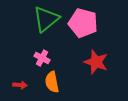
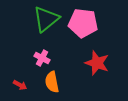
pink pentagon: rotated 8 degrees counterclockwise
red star: moved 1 px right, 1 px down
red arrow: rotated 24 degrees clockwise
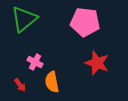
green triangle: moved 22 px left
pink pentagon: moved 2 px right, 1 px up
pink cross: moved 7 px left, 4 px down
red arrow: rotated 24 degrees clockwise
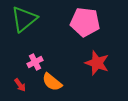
pink cross: rotated 35 degrees clockwise
orange semicircle: rotated 40 degrees counterclockwise
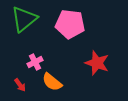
pink pentagon: moved 15 px left, 2 px down
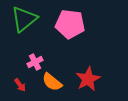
red star: moved 9 px left, 16 px down; rotated 25 degrees clockwise
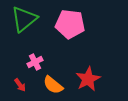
orange semicircle: moved 1 px right, 3 px down
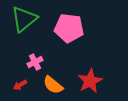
pink pentagon: moved 1 px left, 4 px down
red star: moved 2 px right, 2 px down
red arrow: rotated 96 degrees clockwise
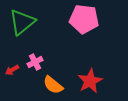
green triangle: moved 2 px left, 3 px down
pink pentagon: moved 15 px right, 9 px up
red arrow: moved 8 px left, 15 px up
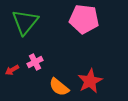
green triangle: moved 3 px right; rotated 12 degrees counterclockwise
orange semicircle: moved 6 px right, 2 px down
